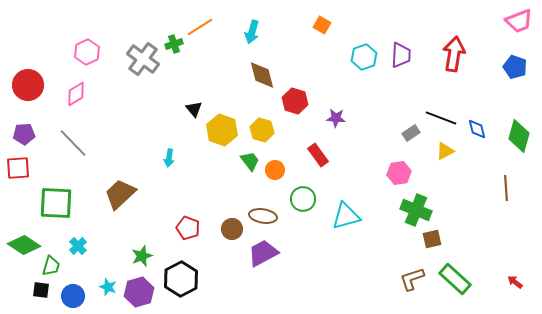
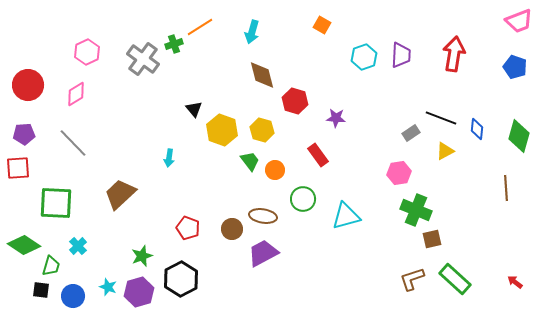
blue diamond at (477, 129): rotated 20 degrees clockwise
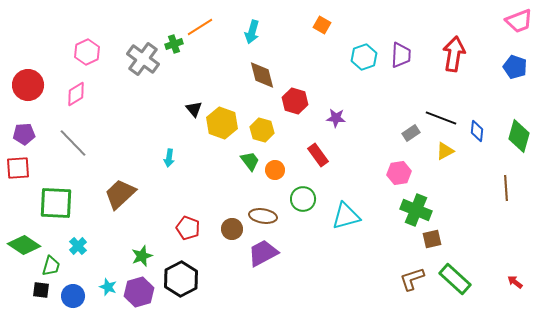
blue diamond at (477, 129): moved 2 px down
yellow hexagon at (222, 130): moved 7 px up
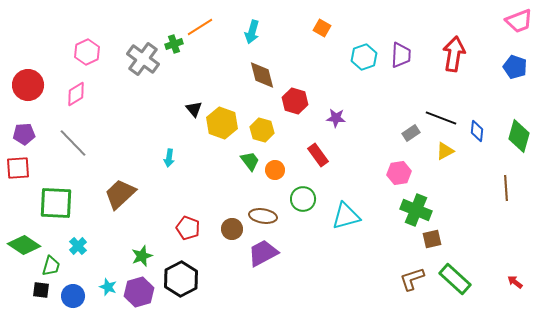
orange square at (322, 25): moved 3 px down
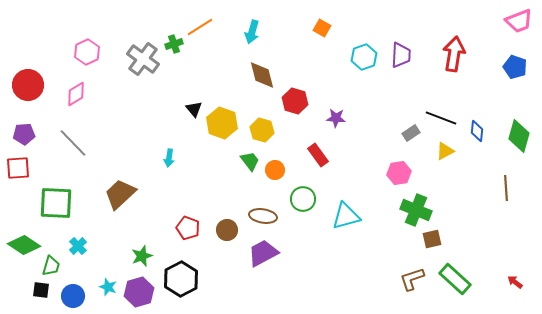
brown circle at (232, 229): moved 5 px left, 1 px down
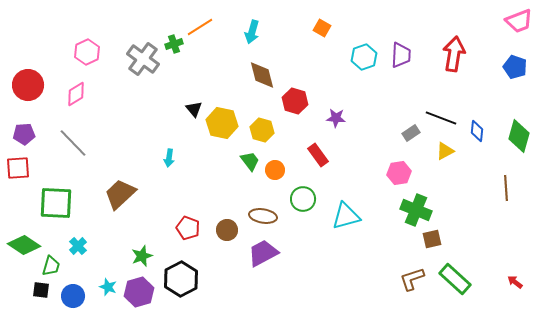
yellow hexagon at (222, 123): rotated 8 degrees counterclockwise
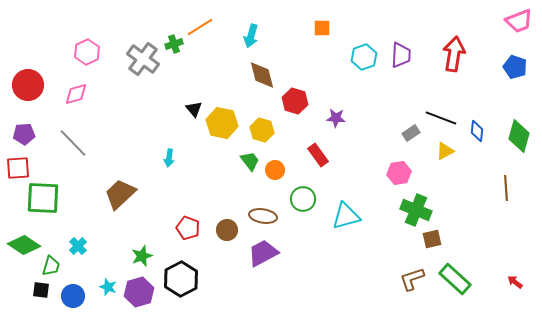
orange square at (322, 28): rotated 30 degrees counterclockwise
cyan arrow at (252, 32): moved 1 px left, 4 px down
pink diamond at (76, 94): rotated 15 degrees clockwise
green square at (56, 203): moved 13 px left, 5 px up
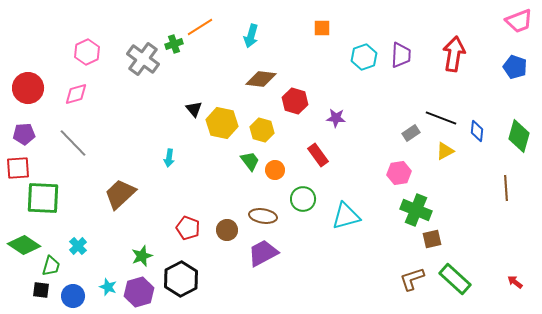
brown diamond at (262, 75): moved 1 px left, 4 px down; rotated 68 degrees counterclockwise
red circle at (28, 85): moved 3 px down
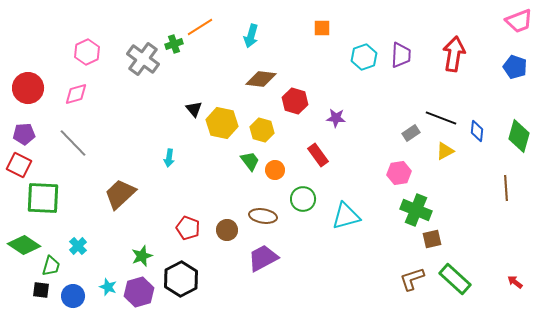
red square at (18, 168): moved 1 px right, 3 px up; rotated 30 degrees clockwise
purple trapezoid at (263, 253): moved 5 px down
